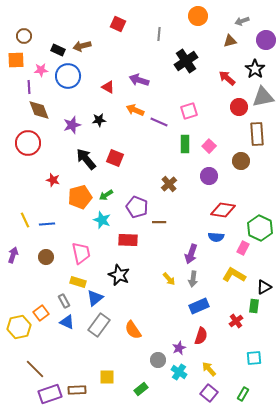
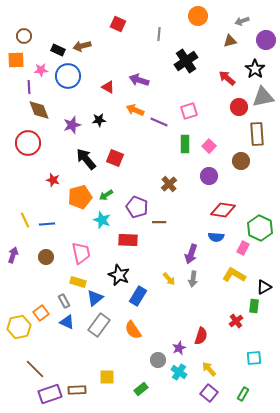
blue rectangle at (199, 306): moved 61 px left, 10 px up; rotated 36 degrees counterclockwise
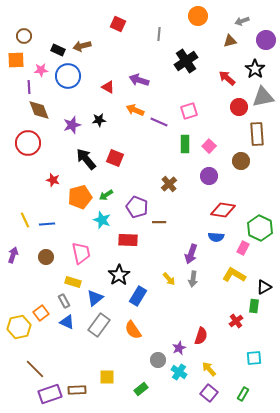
black star at (119, 275): rotated 15 degrees clockwise
yellow rectangle at (78, 282): moved 5 px left
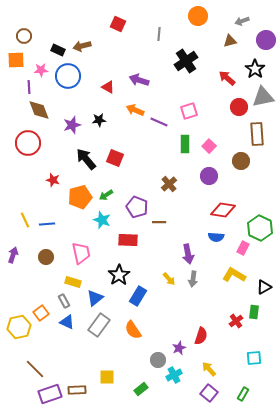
purple arrow at (191, 254): moved 3 px left; rotated 30 degrees counterclockwise
green rectangle at (254, 306): moved 6 px down
cyan cross at (179, 372): moved 5 px left, 3 px down; rotated 28 degrees clockwise
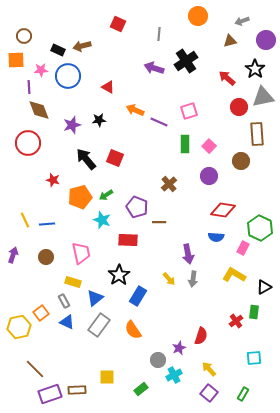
purple arrow at (139, 80): moved 15 px right, 12 px up
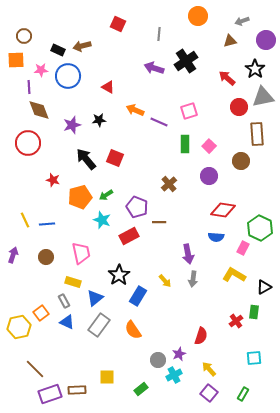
red rectangle at (128, 240): moved 1 px right, 4 px up; rotated 30 degrees counterclockwise
yellow arrow at (169, 279): moved 4 px left, 2 px down
purple star at (179, 348): moved 6 px down
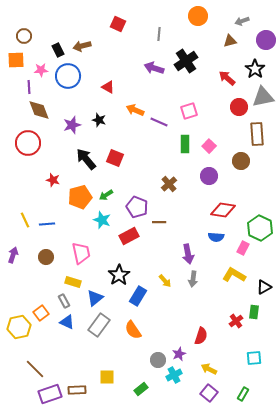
black rectangle at (58, 50): rotated 40 degrees clockwise
black star at (99, 120): rotated 24 degrees clockwise
yellow arrow at (209, 369): rotated 21 degrees counterclockwise
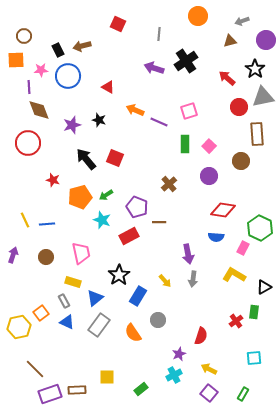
orange semicircle at (133, 330): moved 3 px down
gray circle at (158, 360): moved 40 px up
